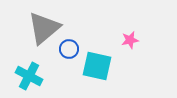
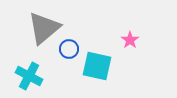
pink star: rotated 24 degrees counterclockwise
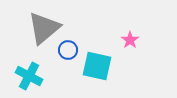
blue circle: moved 1 px left, 1 px down
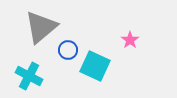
gray triangle: moved 3 px left, 1 px up
cyan square: moved 2 px left; rotated 12 degrees clockwise
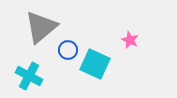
pink star: rotated 12 degrees counterclockwise
cyan square: moved 2 px up
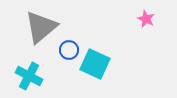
pink star: moved 16 px right, 21 px up
blue circle: moved 1 px right
